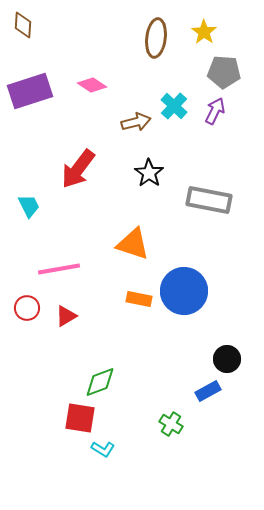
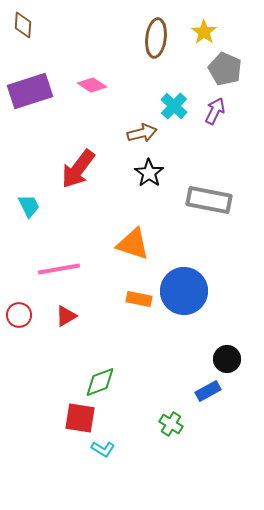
gray pentagon: moved 1 px right, 3 px up; rotated 20 degrees clockwise
brown arrow: moved 6 px right, 11 px down
red circle: moved 8 px left, 7 px down
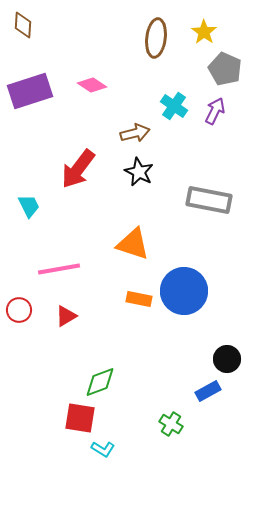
cyan cross: rotated 8 degrees counterclockwise
brown arrow: moved 7 px left
black star: moved 10 px left, 1 px up; rotated 8 degrees counterclockwise
red circle: moved 5 px up
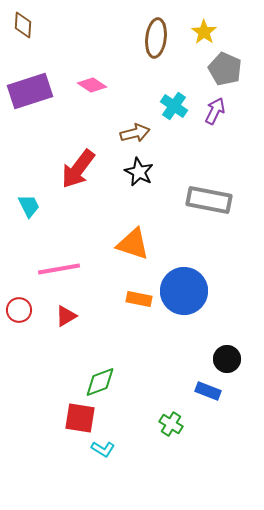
blue rectangle: rotated 50 degrees clockwise
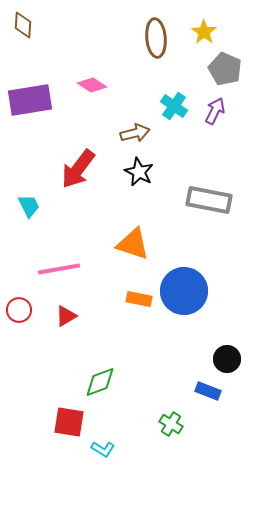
brown ellipse: rotated 12 degrees counterclockwise
purple rectangle: moved 9 px down; rotated 9 degrees clockwise
red square: moved 11 px left, 4 px down
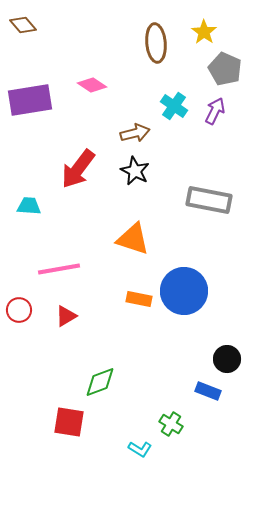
brown diamond: rotated 44 degrees counterclockwise
brown ellipse: moved 5 px down
black star: moved 4 px left, 1 px up
cyan trapezoid: rotated 60 degrees counterclockwise
orange triangle: moved 5 px up
cyan L-shape: moved 37 px right
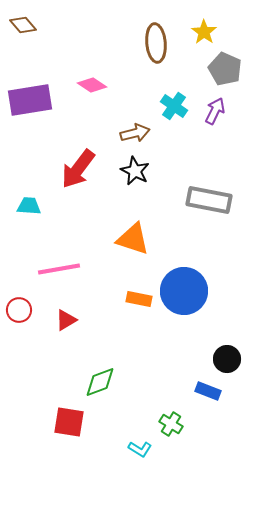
red triangle: moved 4 px down
